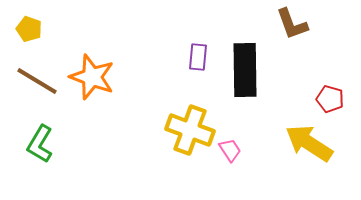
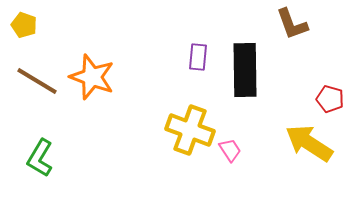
yellow pentagon: moved 5 px left, 4 px up
green L-shape: moved 14 px down
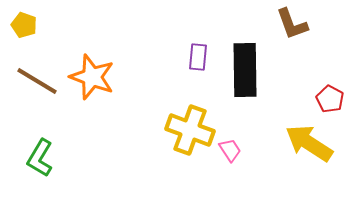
red pentagon: rotated 12 degrees clockwise
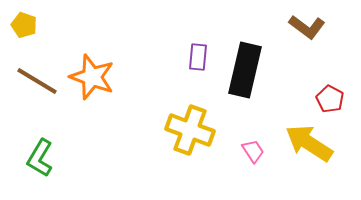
brown L-shape: moved 15 px right, 3 px down; rotated 33 degrees counterclockwise
black rectangle: rotated 14 degrees clockwise
pink trapezoid: moved 23 px right, 1 px down
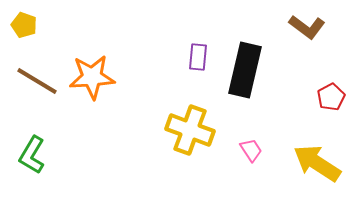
orange star: rotated 24 degrees counterclockwise
red pentagon: moved 1 px right, 2 px up; rotated 16 degrees clockwise
yellow arrow: moved 8 px right, 20 px down
pink trapezoid: moved 2 px left, 1 px up
green L-shape: moved 8 px left, 3 px up
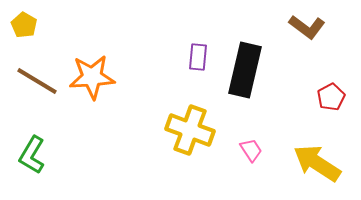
yellow pentagon: rotated 10 degrees clockwise
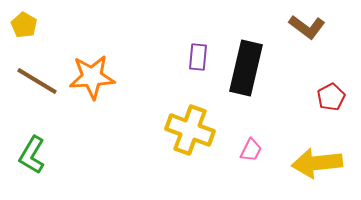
black rectangle: moved 1 px right, 2 px up
pink trapezoid: rotated 60 degrees clockwise
yellow arrow: rotated 39 degrees counterclockwise
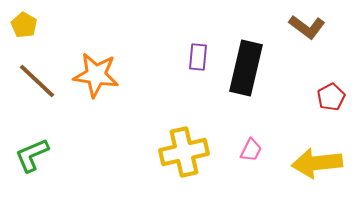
orange star: moved 4 px right, 2 px up; rotated 12 degrees clockwise
brown line: rotated 12 degrees clockwise
yellow cross: moved 6 px left, 22 px down; rotated 33 degrees counterclockwise
green L-shape: rotated 36 degrees clockwise
